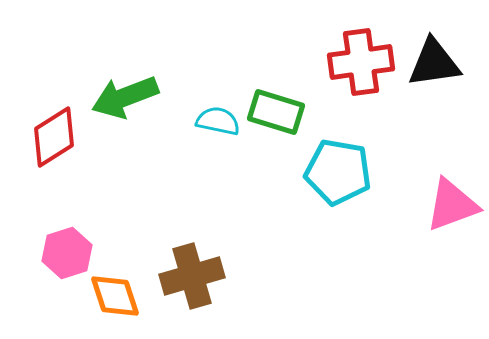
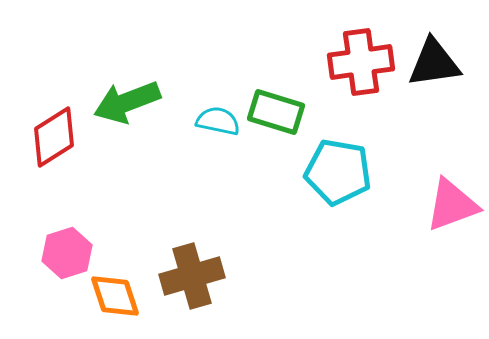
green arrow: moved 2 px right, 5 px down
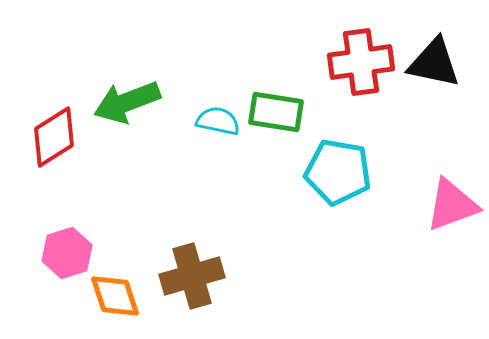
black triangle: rotated 20 degrees clockwise
green rectangle: rotated 8 degrees counterclockwise
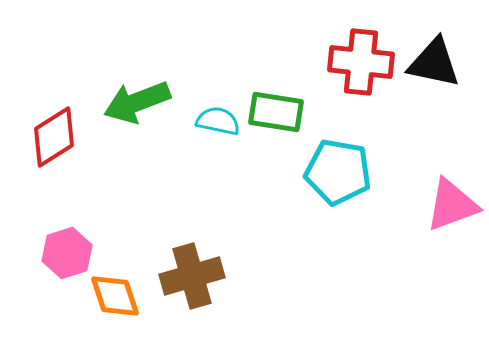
red cross: rotated 14 degrees clockwise
green arrow: moved 10 px right
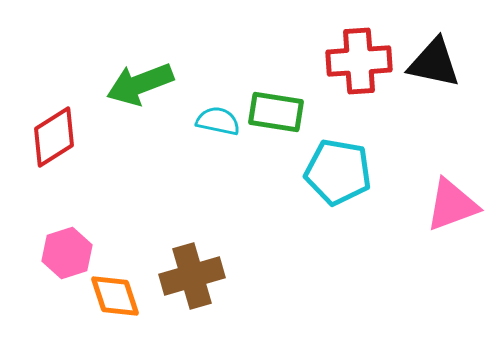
red cross: moved 2 px left, 1 px up; rotated 10 degrees counterclockwise
green arrow: moved 3 px right, 18 px up
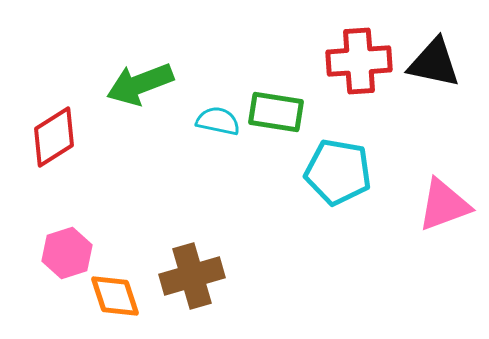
pink triangle: moved 8 px left
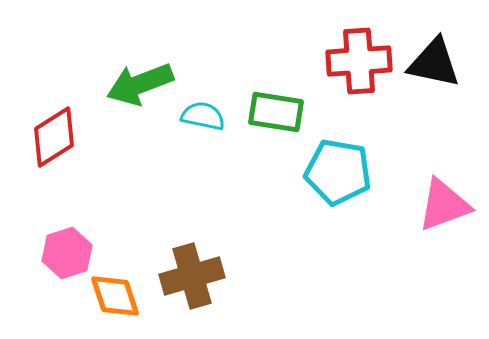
cyan semicircle: moved 15 px left, 5 px up
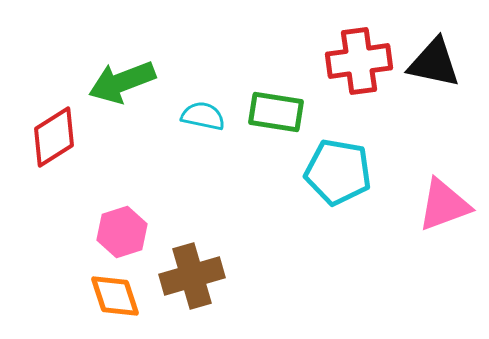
red cross: rotated 4 degrees counterclockwise
green arrow: moved 18 px left, 2 px up
pink hexagon: moved 55 px right, 21 px up
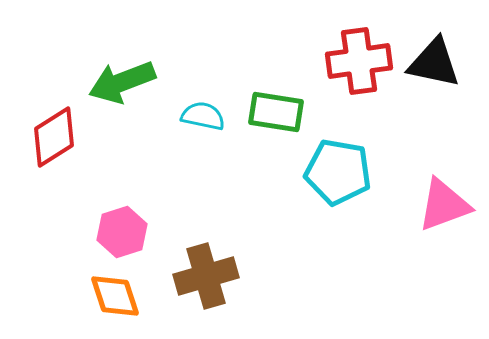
brown cross: moved 14 px right
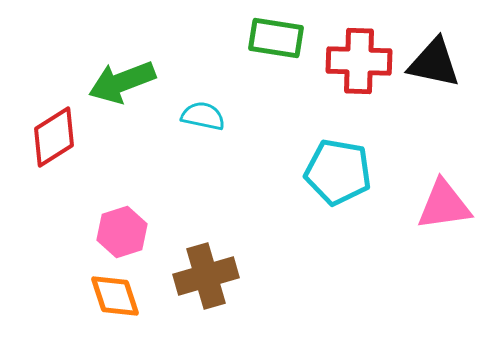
red cross: rotated 10 degrees clockwise
green rectangle: moved 74 px up
pink triangle: rotated 12 degrees clockwise
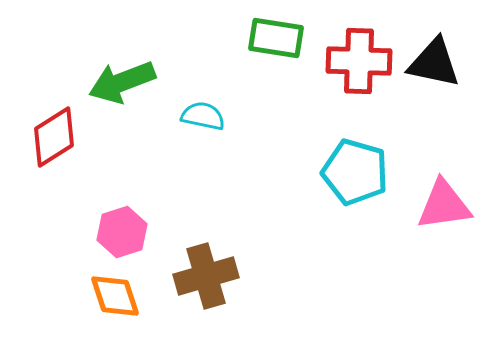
cyan pentagon: moved 17 px right; rotated 6 degrees clockwise
